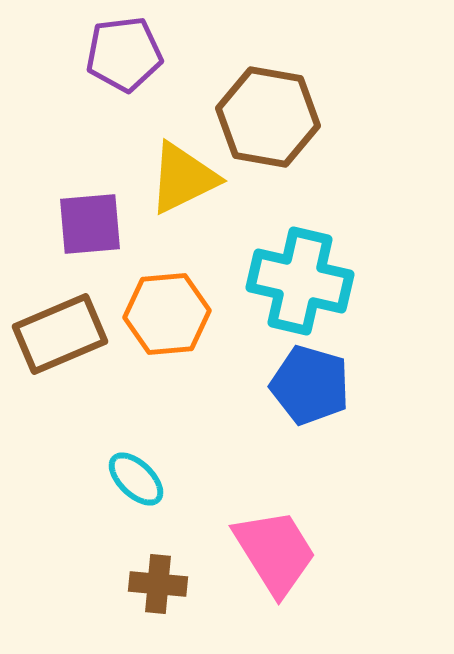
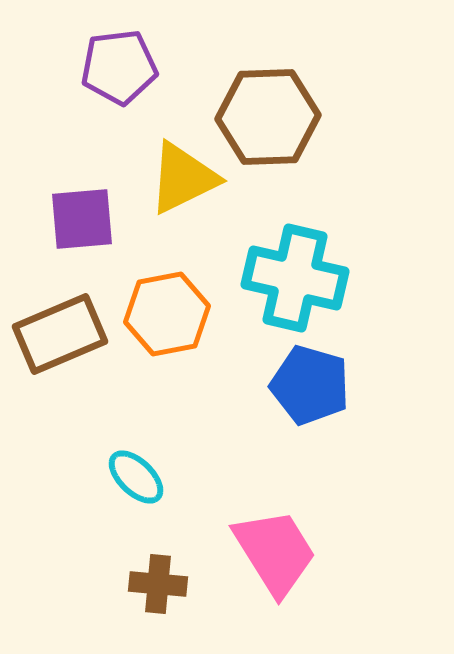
purple pentagon: moved 5 px left, 13 px down
brown hexagon: rotated 12 degrees counterclockwise
purple square: moved 8 px left, 5 px up
cyan cross: moved 5 px left, 3 px up
orange hexagon: rotated 6 degrees counterclockwise
cyan ellipse: moved 2 px up
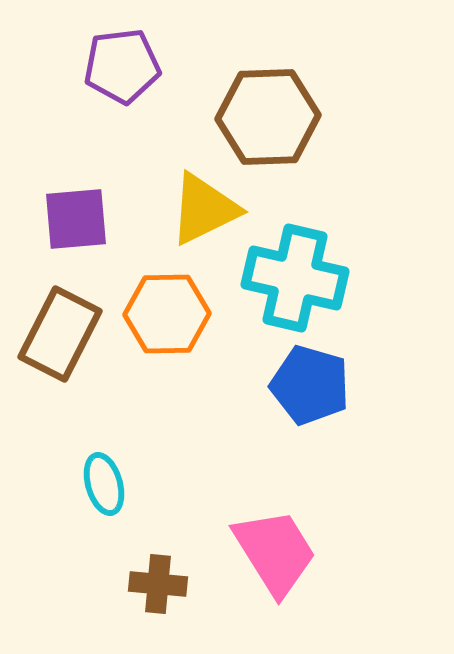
purple pentagon: moved 3 px right, 1 px up
yellow triangle: moved 21 px right, 31 px down
purple square: moved 6 px left
orange hexagon: rotated 10 degrees clockwise
brown rectangle: rotated 40 degrees counterclockwise
cyan ellipse: moved 32 px left, 7 px down; rotated 30 degrees clockwise
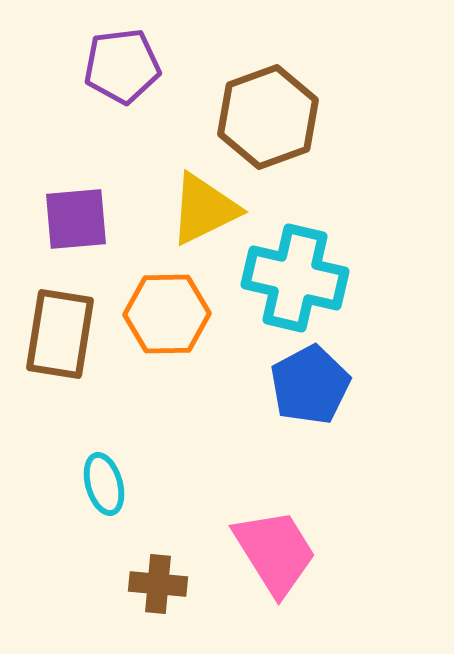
brown hexagon: rotated 18 degrees counterclockwise
brown rectangle: rotated 18 degrees counterclockwise
blue pentagon: rotated 28 degrees clockwise
